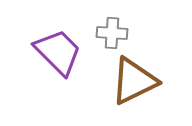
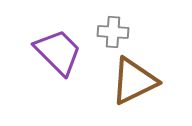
gray cross: moved 1 px right, 1 px up
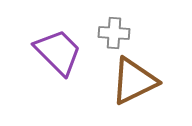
gray cross: moved 1 px right, 1 px down
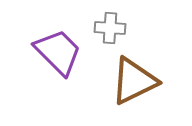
gray cross: moved 4 px left, 5 px up
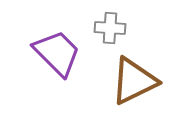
purple trapezoid: moved 1 px left, 1 px down
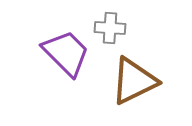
purple trapezoid: moved 9 px right
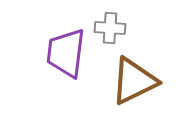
purple trapezoid: rotated 128 degrees counterclockwise
